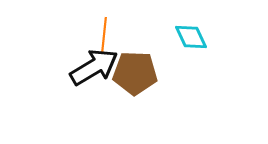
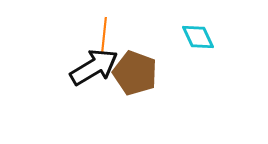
cyan diamond: moved 7 px right
brown pentagon: rotated 18 degrees clockwise
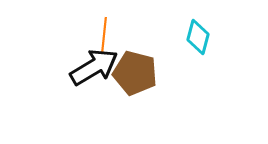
cyan diamond: rotated 40 degrees clockwise
brown pentagon: rotated 6 degrees counterclockwise
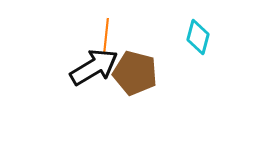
orange line: moved 2 px right, 1 px down
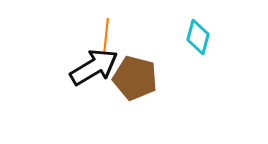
brown pentagon: moved 5 px down
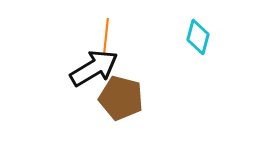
black arrow: moved 1 px down
brown pentagon: moved 14 px left, 20 px down
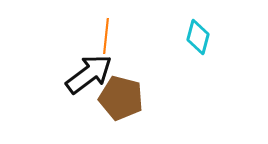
black arrow: moved 5 px left, 6 px down; rotated 6 degrees counterclockwise
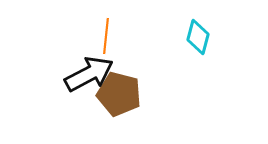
black arrow: rotated 9 degrees clockwise
brown pentagon: moved 2 px left, 4 px up
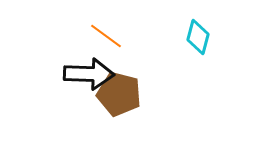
orange line: rotated 60 degrees counterclockwise
black arrow: rotated 30 degrees clockwise
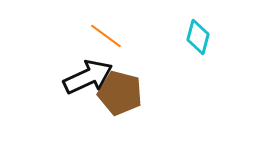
black arrow: moved 1 px left, 3 px down; rotated 27 degrees counterclockwise
brown pentagon: moved 1 px right, 1 px up
